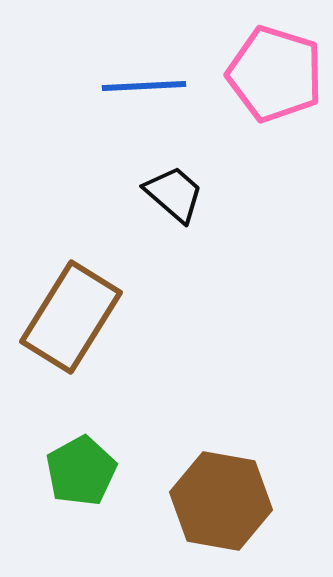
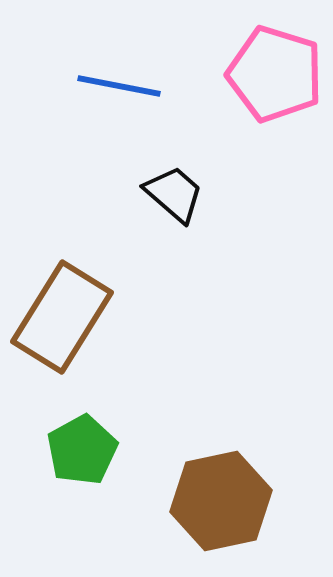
blue line: moved 25 px left; rotated 14 degrees clockwise
brown rectangle: moved 9 px left
green pentagon: moved 1 px right, 21 px up
brown hexagon: rotated 22 degrees counterclockwise
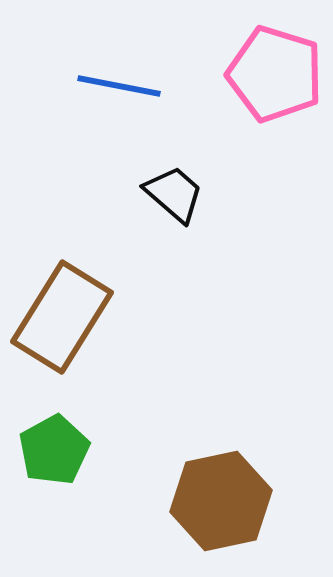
green pentagon: moved 28 px left
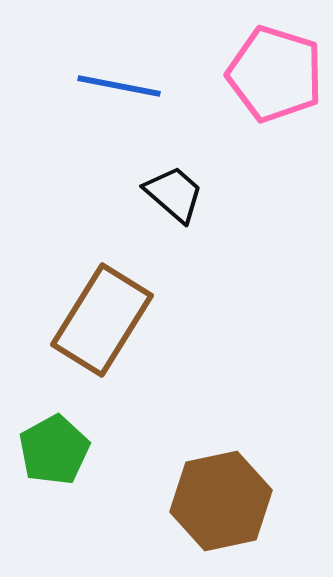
brown rectangle: moved 40 px right, 3 px down
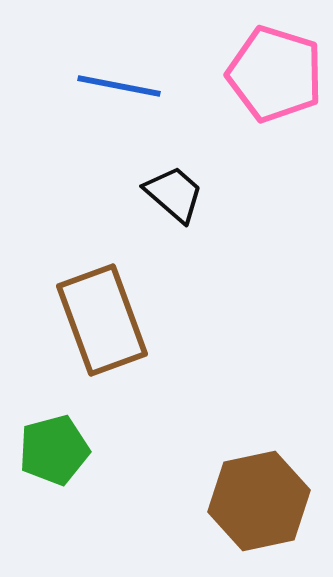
brown rectangle: rotated 52 degrees counterclockwise
green pentagon: rotated 14 degrees clockwise
brown hexagon: moved 38 px right
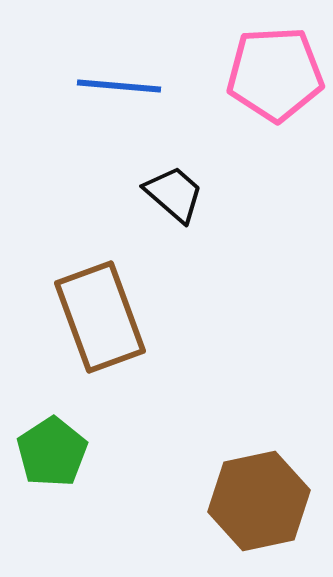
pink pentagon: rotated 20 degrees counterclockwise
blue line: rotated 6 degrees counterclockwise
brown rectangle: moved 2 px left, 3 px up
green pentagon: moved 2 px left, 2 px down; rotated 18 degrees counterclockwise
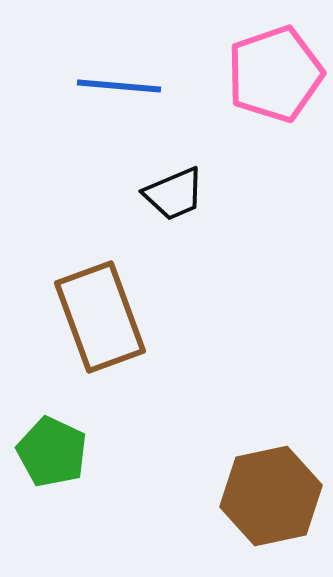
pink pentagon: rotated 16 degrees counterclockwise
black trapezoid: rotated 116 degrees clockwise
green pentagon: rotated 14 degrees counterclockwise
brown hexagon: moved 12 px right, 5 px up
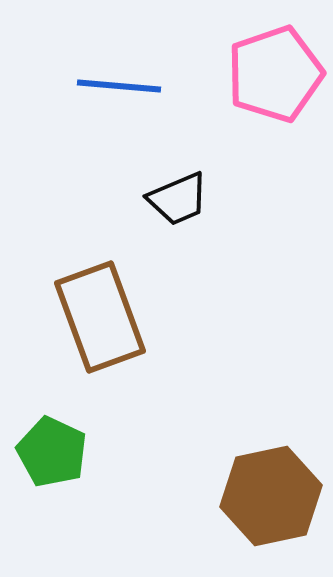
black trapezoid: moved 4 px right, 5 px down
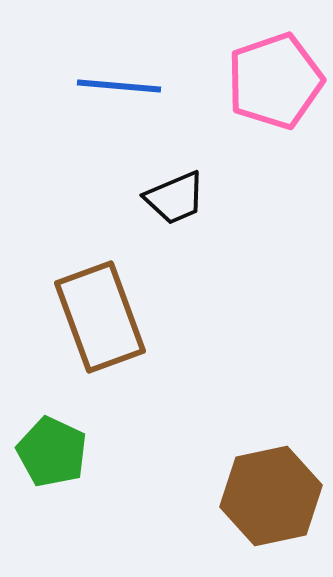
pink pentagon: moved 7 px down
black trapezoid: moved 3 px left, 1 px up
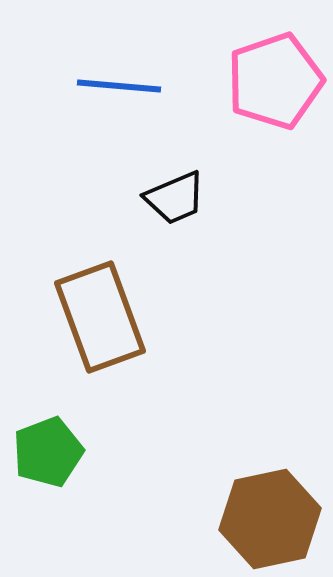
green pentagon: moved 4 px left; rotated 26 degrees clockwise
brown hexagon: moved 1 px left, 23 px down
